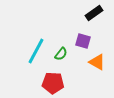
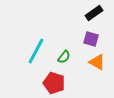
purple square: moved 8 px right, 2 px up
green semicircle: moved 3 px right, 3 px down
red pentagon: moved 1 px right; rotated 15 degrees clockwise
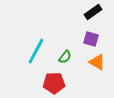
black rectangle: moved 1 px left, 1 px up
green semicircle: moved 1 px right
red pentagon: rotated 20 degrees counterclockwise
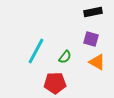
black rectangle: rotated 24 degrees clockwise
red pentagon: moved 1 px right
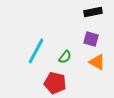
red pentagon: rotated 15 degrees clockwise
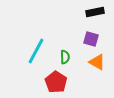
black rectangle: moved 2 px right
green semicircle: rotated 40 degrees counterclockwise
red pentagon: moved 1 px right, 1 px up; rotated 20 degrees clockwise
